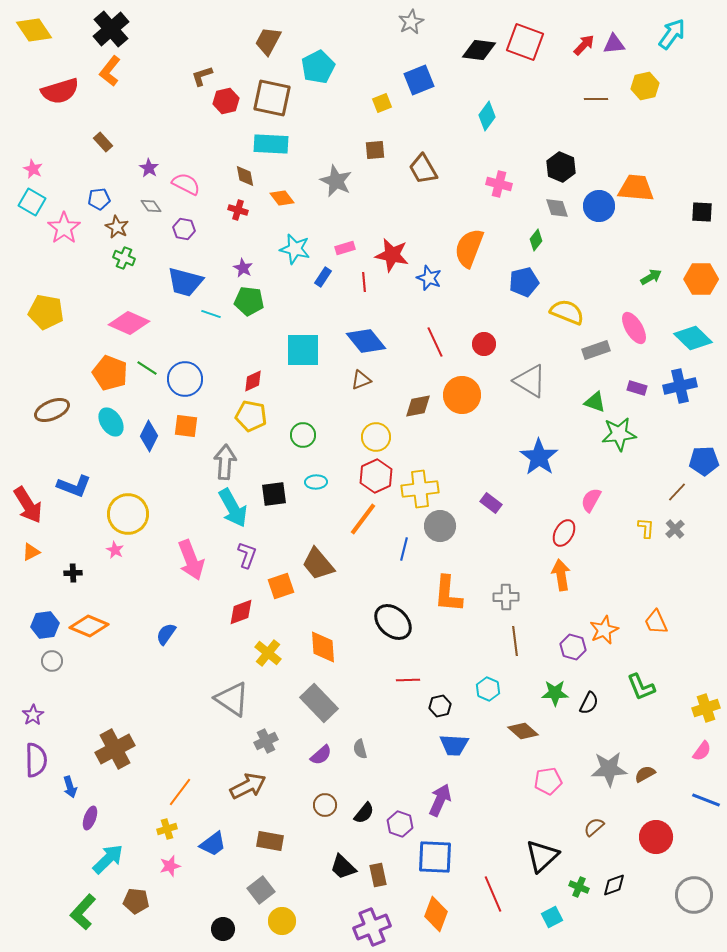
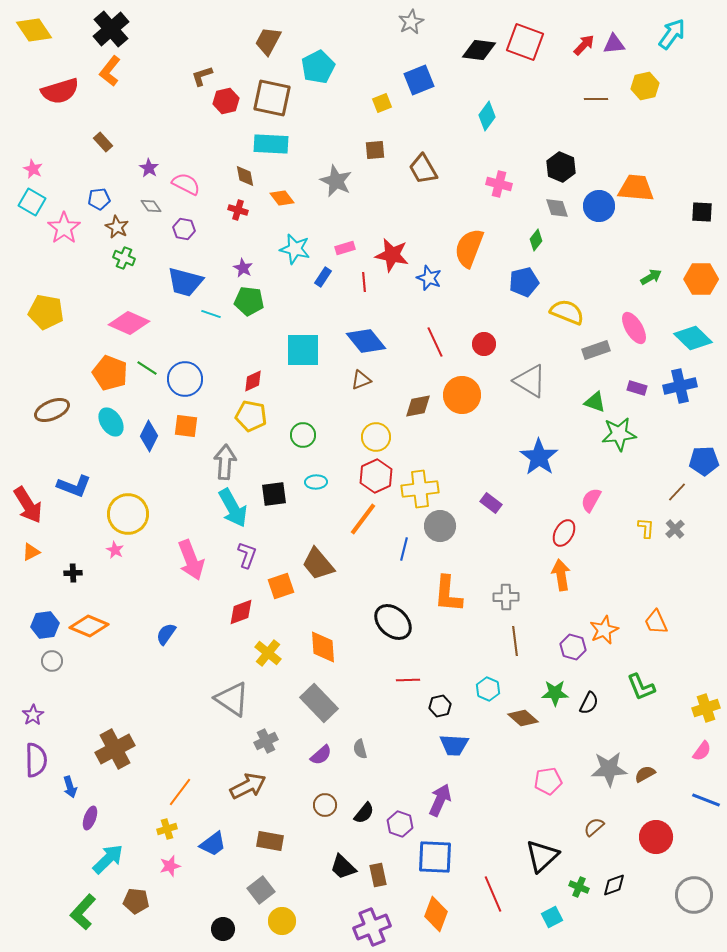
brown diamond at (523, 731): moved 13 px up
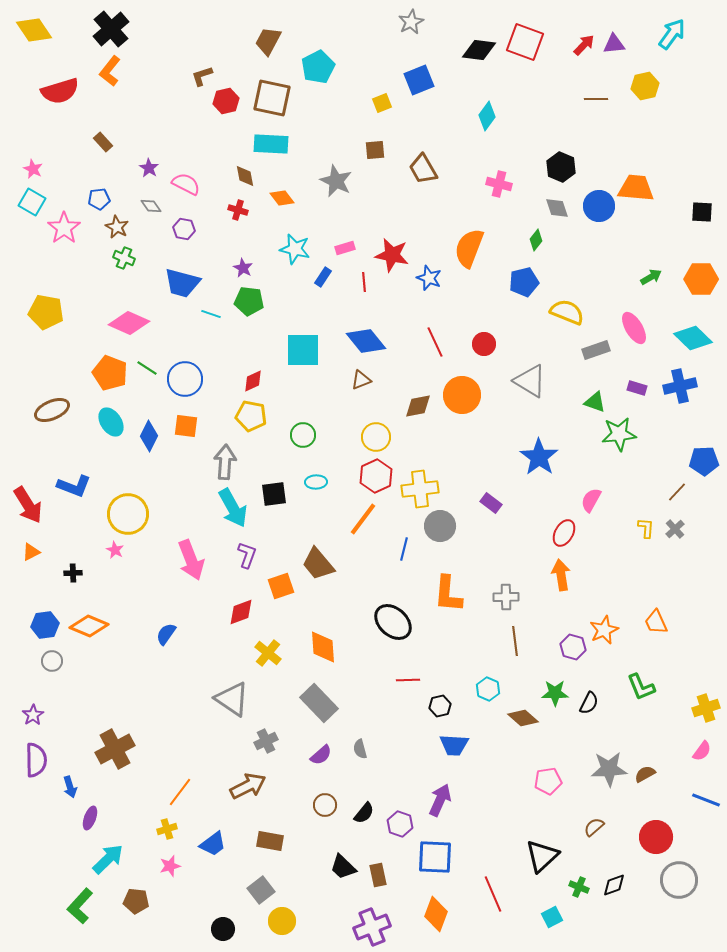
blue trapezoid at (185, 282): moved 3 px left, 1 px down
gray circle at (694, 895): moved 15 px left, 15 px up
green L-shape at (83, 912): moved 3 px left, 6 px up
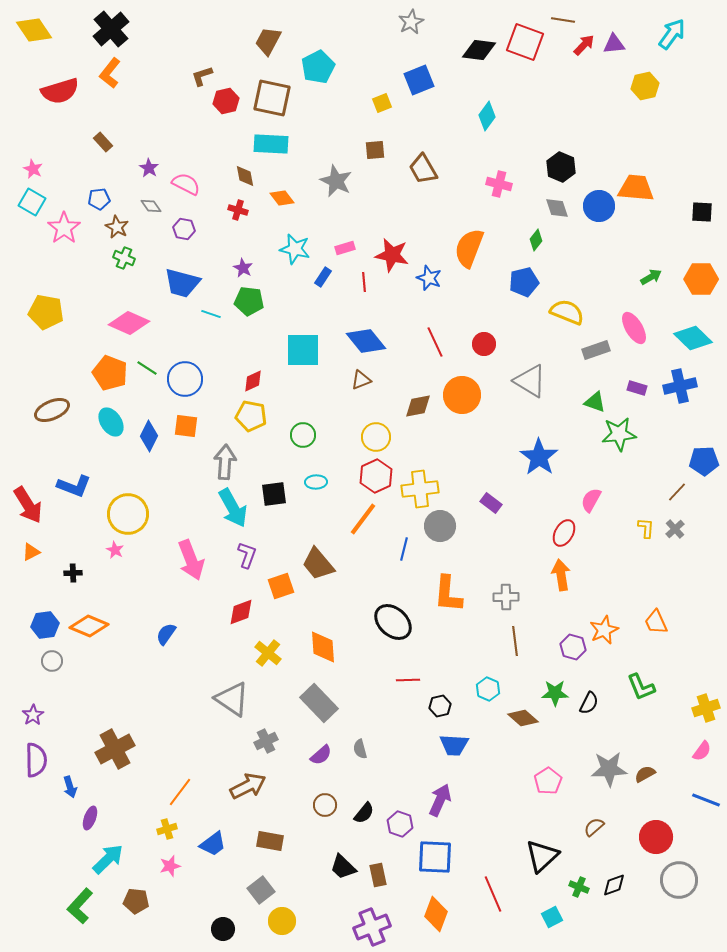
orange L-shape at (110, 71): moved 2 px down
brown line at (596, 99): moved 33 px left, 79 px up; rotated 10 degrees clockwise
pink pentagon at (548, 781): rotated 24 degrees counterclockwise
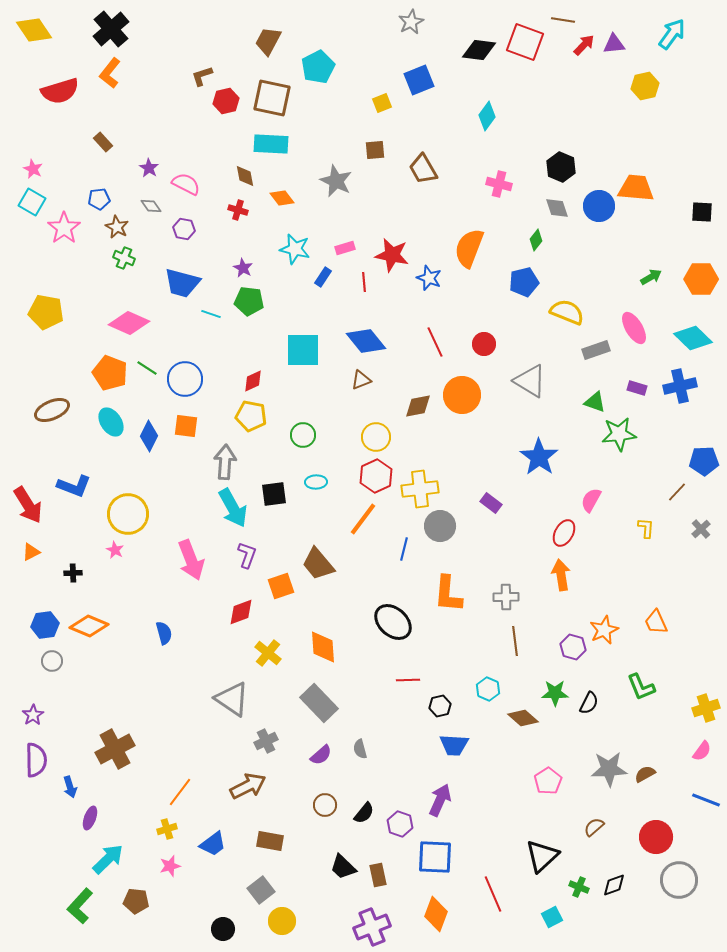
gray cross at (675, 529): moved 26 px right
blue semicircle at (166, 634): moved 2 px left, 1 px up; rotated 130 degrees clockwise
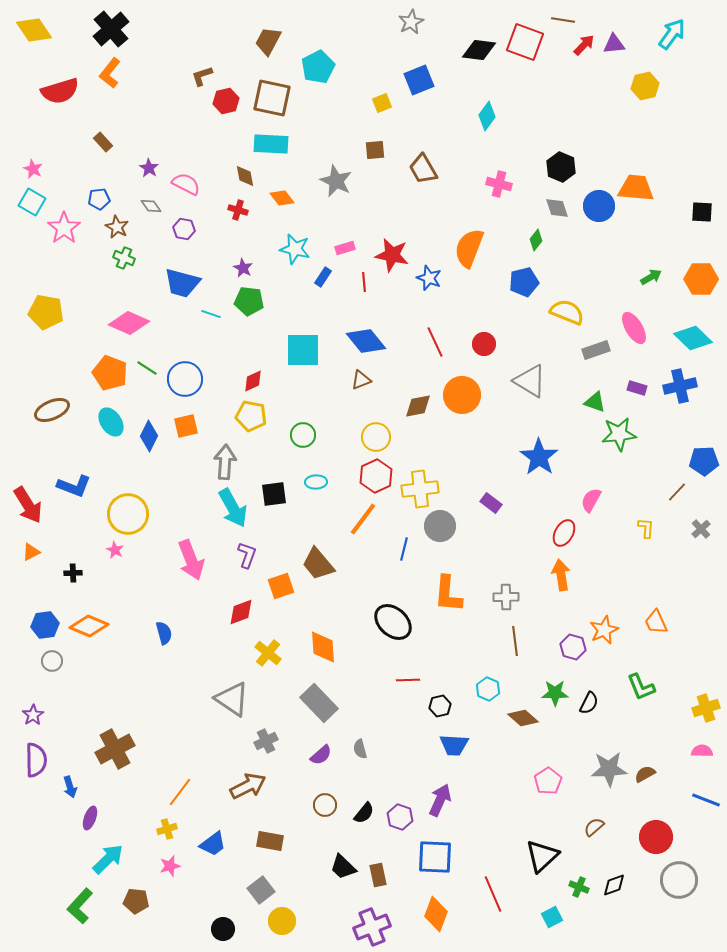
orange square at (186, 426): rotated 20 degrees counterclockwise
pink semicircle at (702, 751): rotated 125 degrees counterclockwise
purple hexagon at (400, 824): moved 7 px up
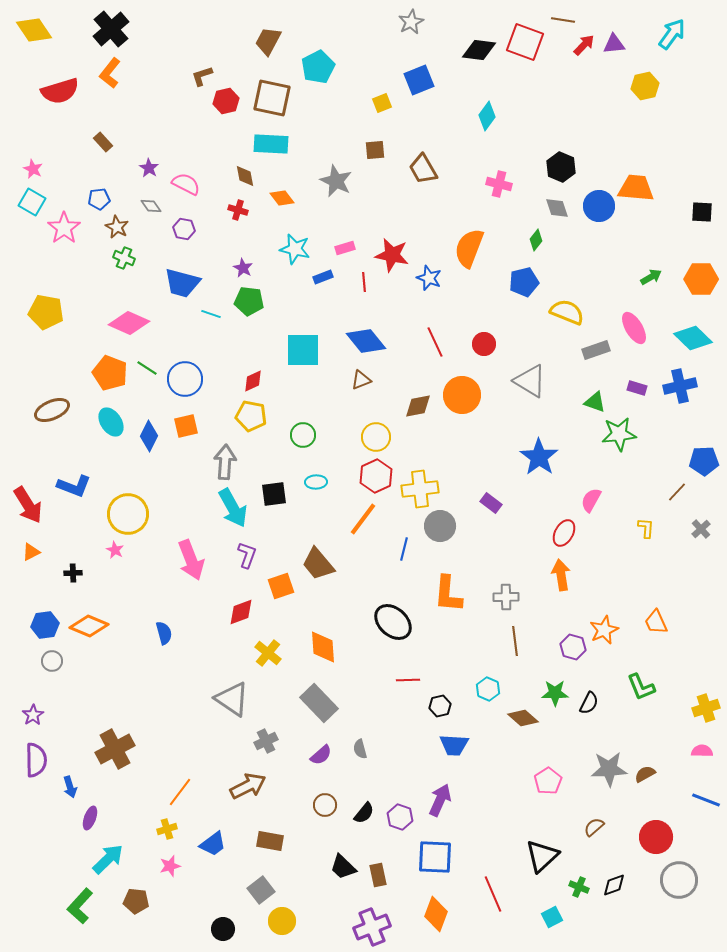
blue rectangle at (323, 277): rotated 36 degrees clockwise
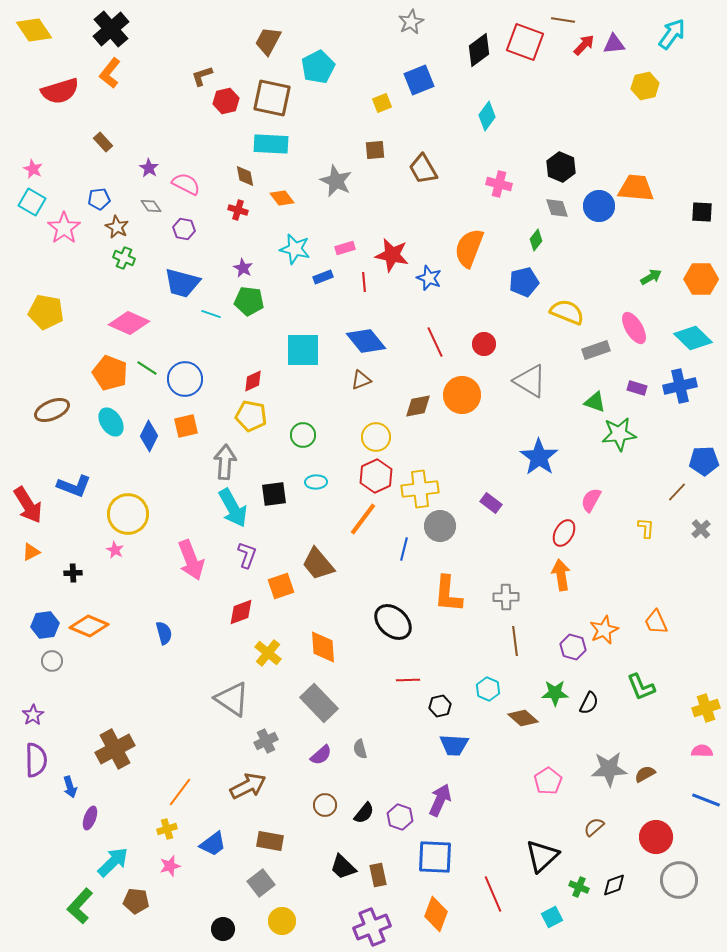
black diamond at (479, 50): rotated 44 degrees counterclockwise
cyan arrow at (108, 859): moved 5 px right, 3 px down
gray square at (261, 890): moved 7 px up
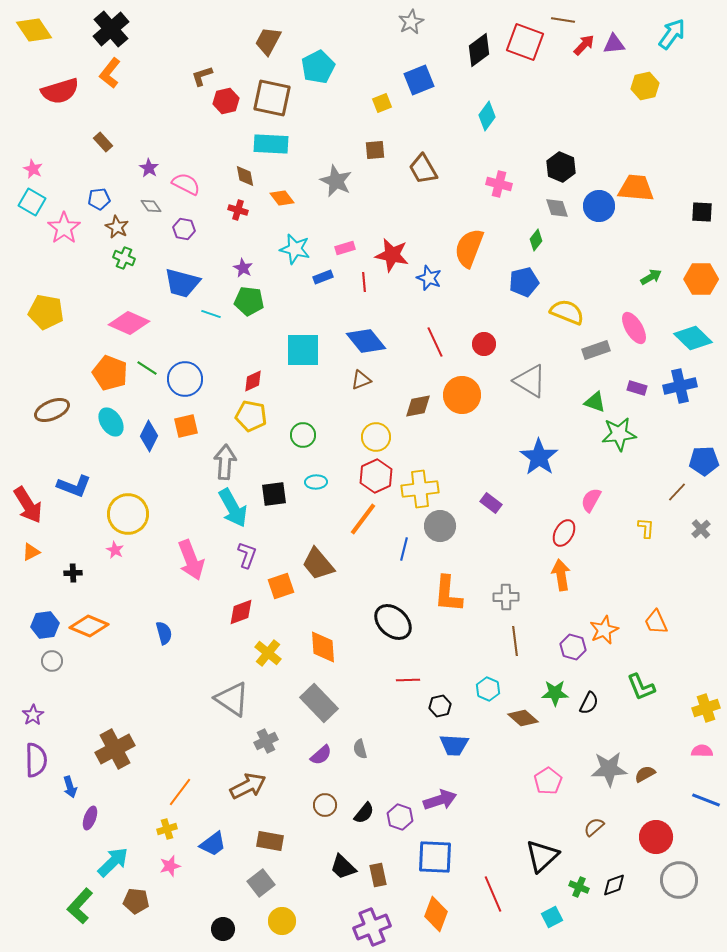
purple arrow at (440, 800): rotated 48 degrees clockwise
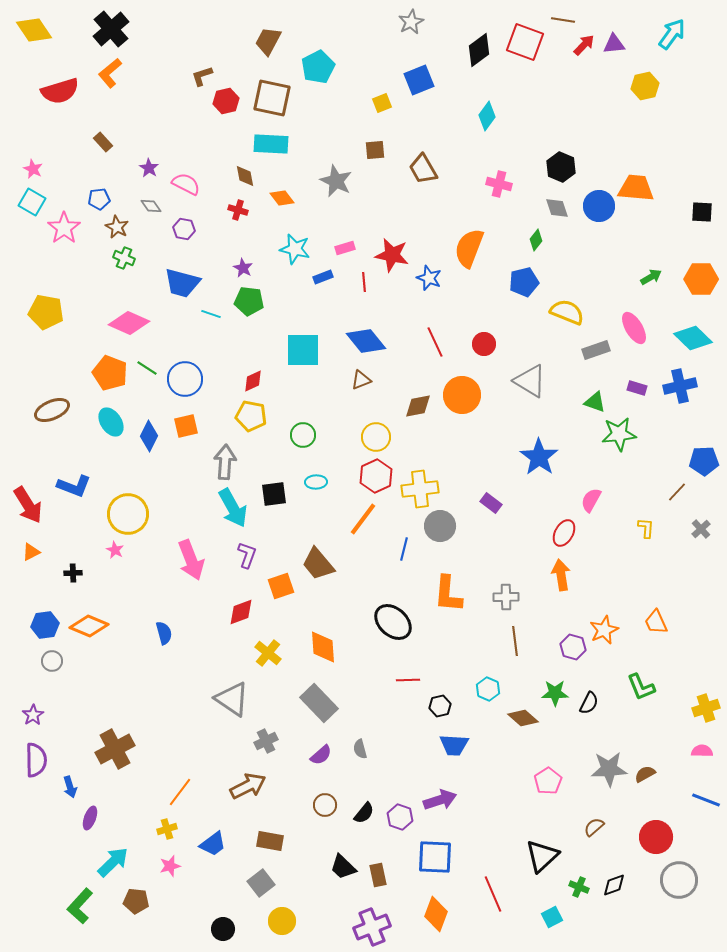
orange L-shape at (110, 73): rotated 12 degrees clockwise
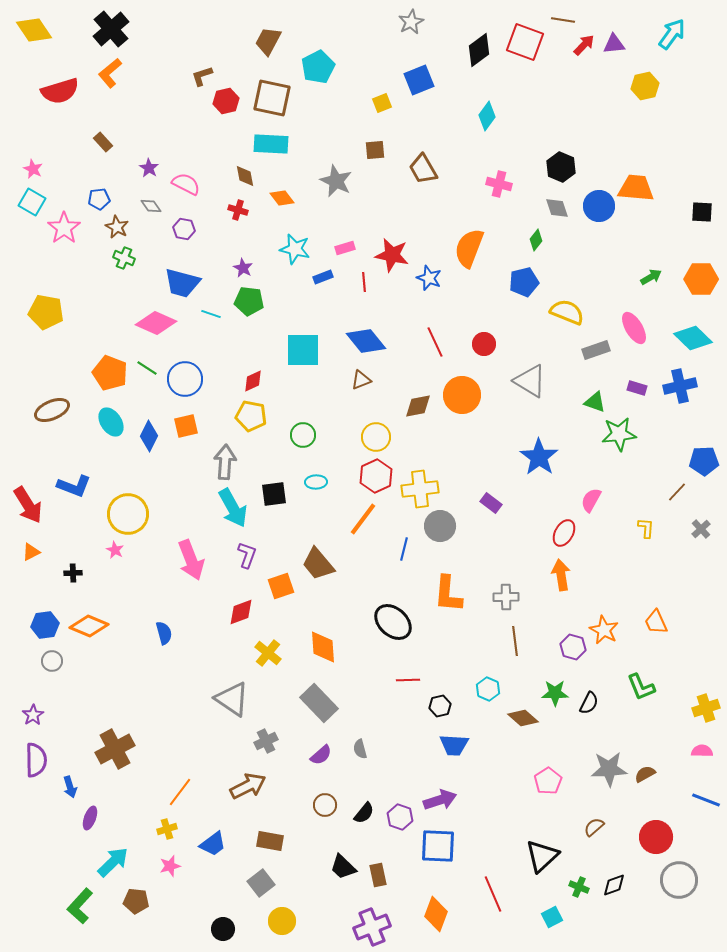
pink diamond at (129, 323): moved 27 px right
orange star at (604, 630): rotated 20 degrees counterclockwise
blue square at (435, 857): moved 3 px right, 11 px up
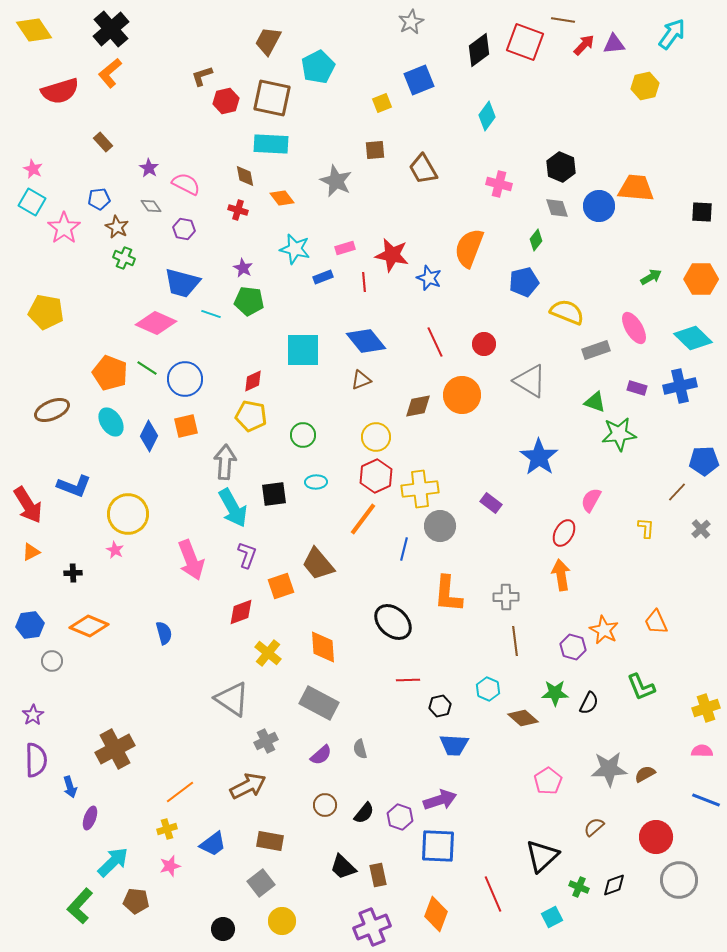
blue hexagon at (45, 625): moved 15 px left
gray rectangle at (319, 703): rotated 18 degrees counterclockwise
orange line at (180, 792): rotated 16 degrees clockwise
